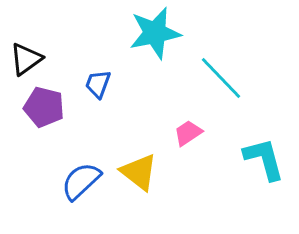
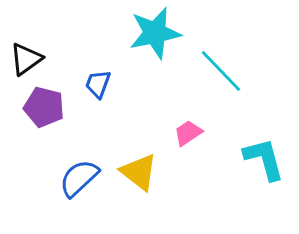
cyan line: moved 7 px up
blue semicircle: moved 2 px left, 3 px up
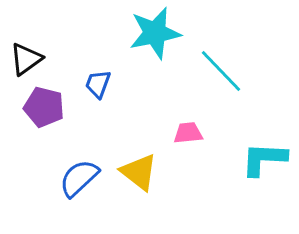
pink trapezoid: rotated 28 degrees clockwise
cyan L-shape: rotated 72 degrees counterclockwise
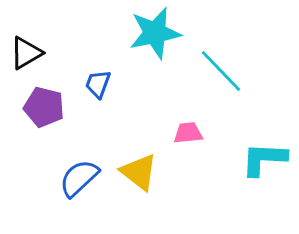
black triangle: moved 6 px up; rotated 6 degrees clockwise
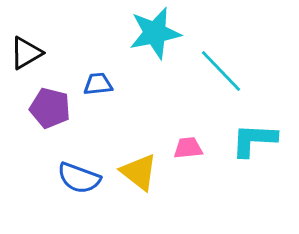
blue trapezoid: rotated 64 degrees clockwise
purple pentagon: moved 6 px right, 1 px down
pink trapezoid: moved 15 px down
cyan L-shape: moved 10 px left, 19 px up
blue semicircle: rotated 117 degrees counterclockwise
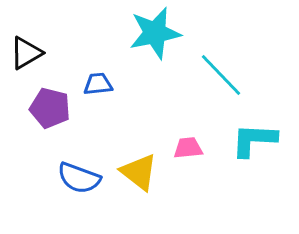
cyan line: moved 4 px down
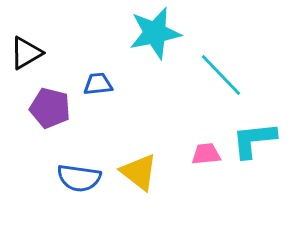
cyan L-shape: rotated 9 degrees counterclockwise
pink trapezoid: moved 18 px right, 6 px down
blue semicircle: rotated 12 degrees counterclockwise
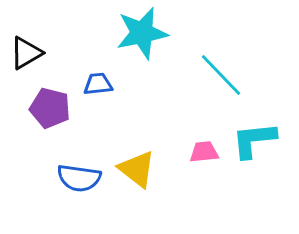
cyan star: moved 13 px left
pink trapezoid: moved 2 px left, 2 px up
yellow triangle: moved 2 px left, 3 px up
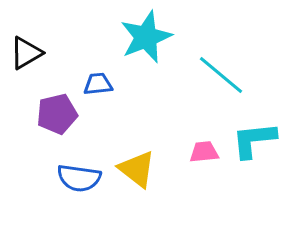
cyan star: moved 4 px right, 4 px down; rotated 10 degrees counterclockwise
cyan line: rotated 6 degrees counterclockwise
purple pentagon: moved 7 px right, 6 px down; rotated 27 degrees counterclockwise
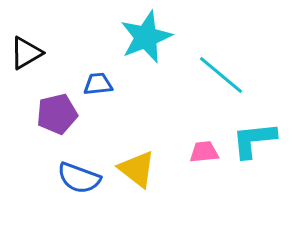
blue semicircle: rotated 12 degrees clockwise
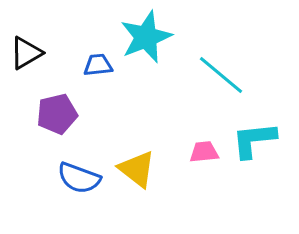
blue trapezoid: moved 19 px up
